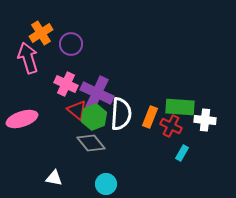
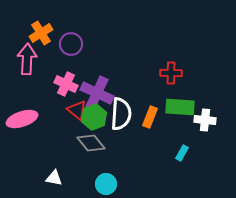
pink arrow: moved 1 px left, 1 px down; rotated 20 degrees clockwise
red cross: moved 53 px up; rotated 25 degrees counterclockwise
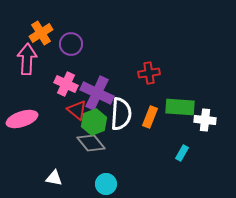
red cross: moved 22 px left; rotated 10 degrees counterclockwise
green hexagon: moved 5 px down
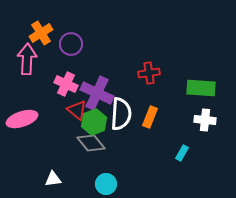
green rectangle: moved 21 px right, 19 px up
white triangle: moved 1 px left, 1 px down; rotated 18 degrees counterclockwise
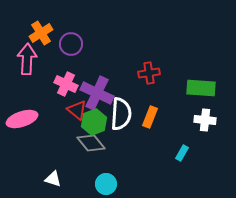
white triangle: rotated 24 degrees clockwise
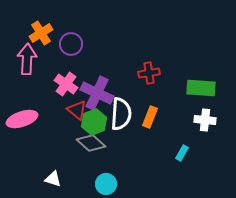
pink cross: rotated 10 degrees clockwise
gray diamond: rotated 8 degrees counterclockwise
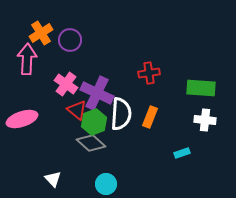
purple circle: moved 1 px left, 4 px up
cyan rectangle: rotated 42 degrees clockwise
white triangle: rotated 30 degrees clockwise
